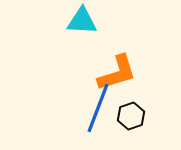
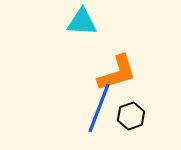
cyan triangle: moved 1 px down
blue line: moved 1 px right
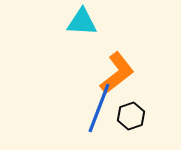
orange L-shape: rotated 21 degrees counterclockwise
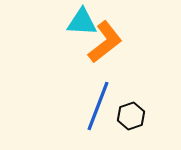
orange L-shape: moved 12 px left, 31 px up
blue line: moved 1 px left, 2 px up
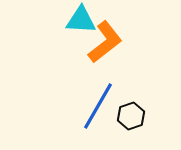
cyan triangle: moved 1 px left, 2 px up
blue line: rotated 9 degrees clockwise
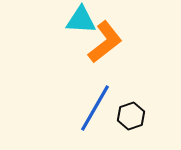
blue line: moved 3 px left, 2 px down
